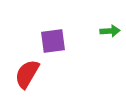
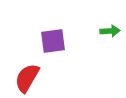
red semicircle: moved 4 px down
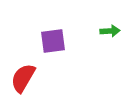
red semicircle: moved 4 px left
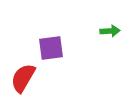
purple square: moved 2 px left, 7 px down
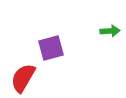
purple square: rotated 8 degrees counterclockwise
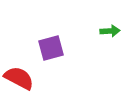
red semicircle: moved 4 px left; rotated 88 degrees clockwise
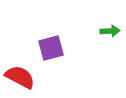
red semicircle: moved 1 px right, 1 px up
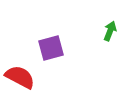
green arrow: rotated 66 degrees counterclockwise
